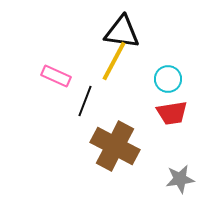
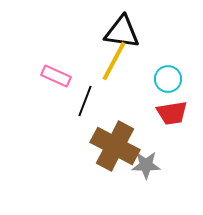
gray star: moved 34 px left, 14 px up; rotated 8 degrees clockwise
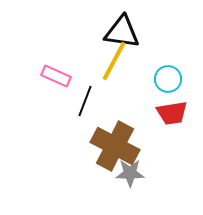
gray star: moved 16 px left, 8 px down
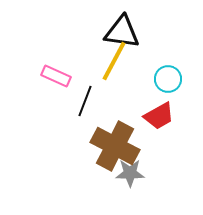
red trapezoid: moved 13 px left, 3 px down; rotated 20 degrees counterclockwise
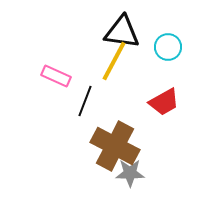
cyan circle: moved 32 px up
red trapezoid: moved 5 px right, 14 px up
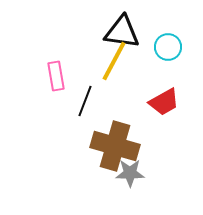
pink rectangle: rotated 56 degrees clockwise
brown cross: rotated 12 degrees counterclockwise
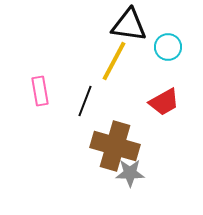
black triangle: moved 7 px right, 7 px up
pink rectangle: moved 16 px left, 15 px down
